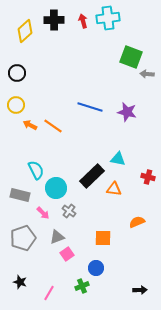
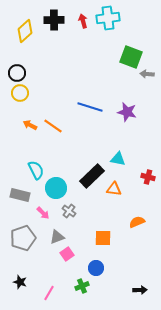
yellow circle: moved 4 px right, 12 px up
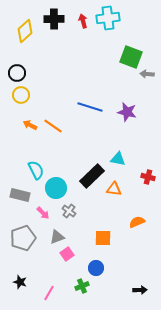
black cross: moved 1 px up
yellow circle: moved 1 px right, 2 px down
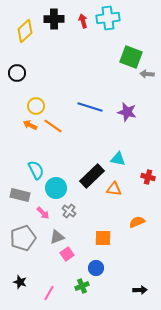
yellow circle: moved 15 px right, 11 px down
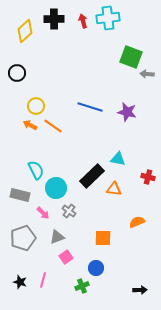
pink square: moved 1 px left, 3 px down
pink line: moved 6 px left, 13 px up; rotated 14 degrees counterclockwise
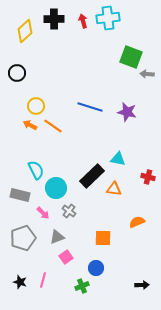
black arrow: moved 2 px right, 5 px up
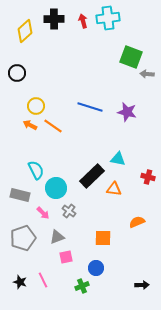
pink square: rotated 24 degrees clockwise
pink line: rotated 42 degrees counterclockwise
